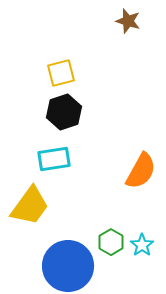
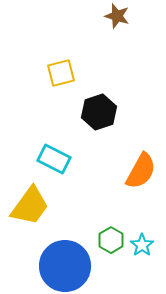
brown star: moved 11 px left, 5 px up
black hexagon: moved 35 px right
cyan rectangle: rotated 36 degrees clockwise
green hexagon: moved 2 px up
blue circle: moved 3 px left
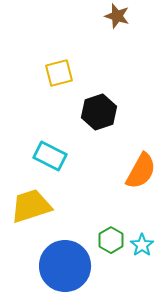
yellow square: moved 2 px left
cyan rectangle: moved 4 px left, 3 px up
yellow trapezoid: moved 1 px right; rotated 144 degrees counterclockwise
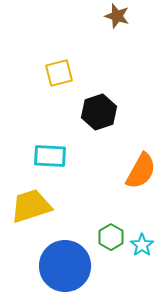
cyan rectangle: rotated 24 degrees counterclockwise
green hexagon: moved 3 px up
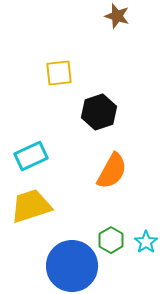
yellow square: rotated 8 degrees clockwise
cyan rectangle: moved 19 px left; rotated 28 degrees counterclockwise
orange semicircle: moved 29 px left
green hexagon: moved 3 px down
cyan star: moved 4 px right, 3 px up
blue circle: moved 7 px right
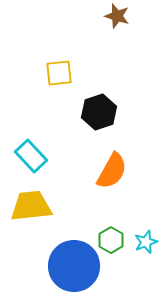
cyan rectangle: rotated 72 degrees clockwise
yellow trapezoid: rotated 12 degrees clockwise
cyan star: rotated 15 degrees clockwise
blue circle: moved 2 px right
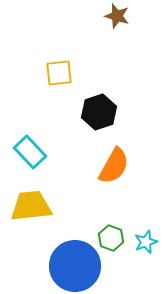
cyan rectangle: moved 1 px left, 4 px up
orange semicircle: moved 2 px right, 5 px up
green hexagon: moved 2 px up; rotated 10 degrees counterclockwise
blue circle: moved 1 px right
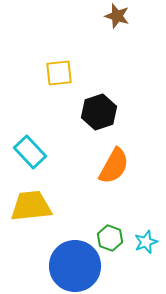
green hexagon: moved 1 px left
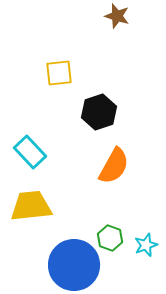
cyan star: moved 3 px down
blue circle: moved 1 px left, 1 px up
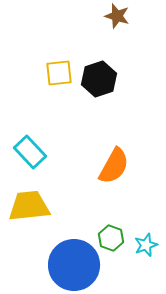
black hexagon: moved 33 px up
yellow trapezoid: moved 2 px left
green hexagon: moved 1 px right
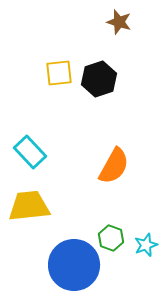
brown star: moved 2 px right, 6 px down
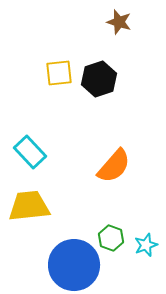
orange semicircle: rotated 12 degrees clockwise
